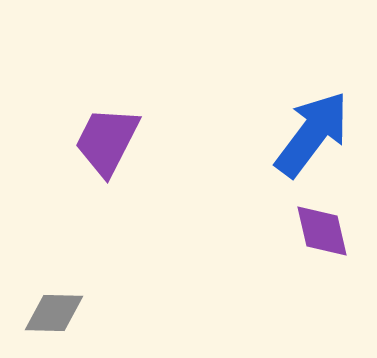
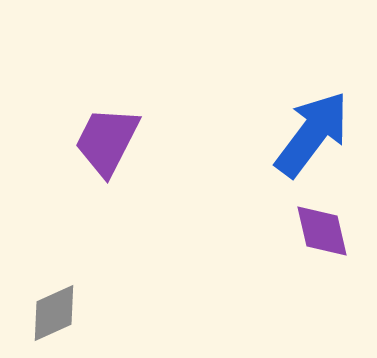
gray diamond: rotated 26 degrees counterclockwise
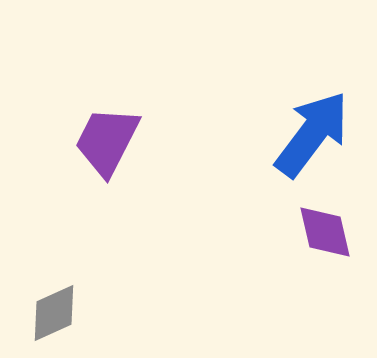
purple diamond: moved 3 px right, 1 px down
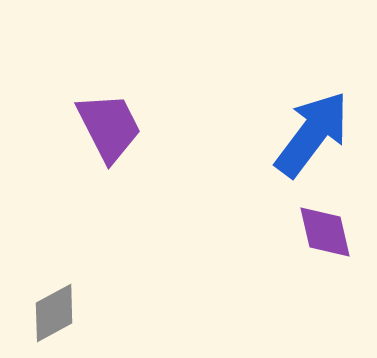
purple trapezoid: moved 2 px right, 14 px up; rotated 126 degrees clockwise
gray diamond: rotated 4 degrees counterclockwise
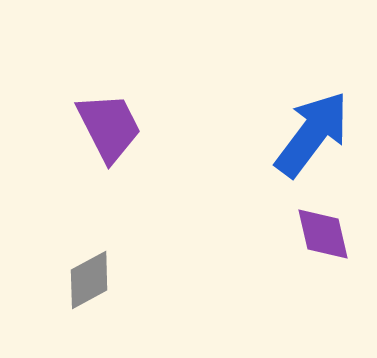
purple diamond: moved 2 px left, 2 px down
gray diamond: moved 35 px right, 33 px up
